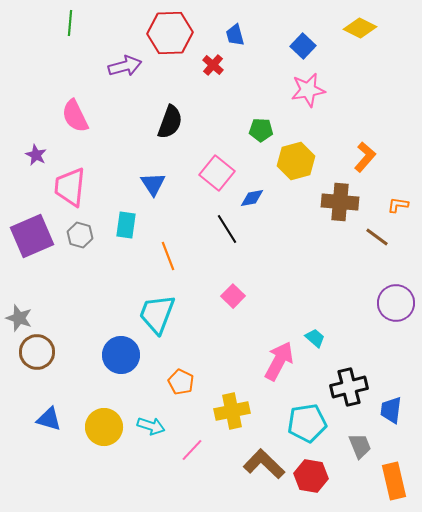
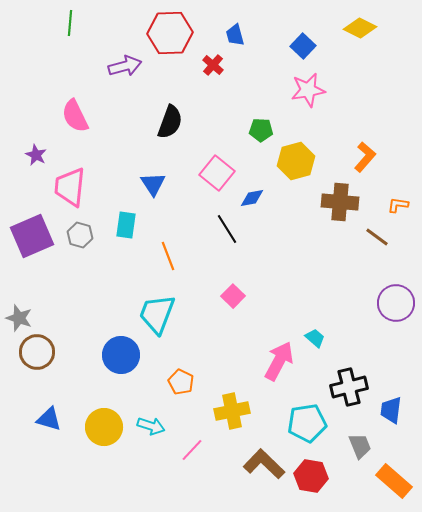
orange rectangle at (394, 481): rotated 36 degrees counterclockwise
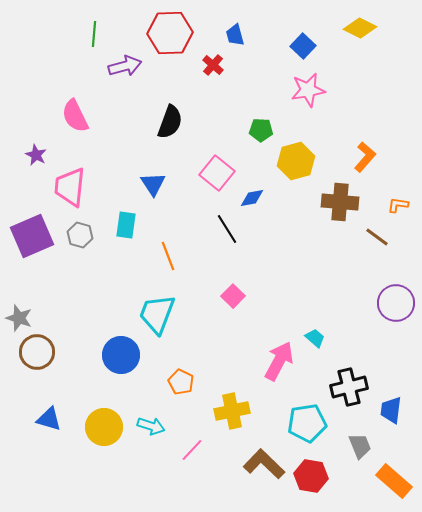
green line at (70, 23): moved 24 px right, 11 px down
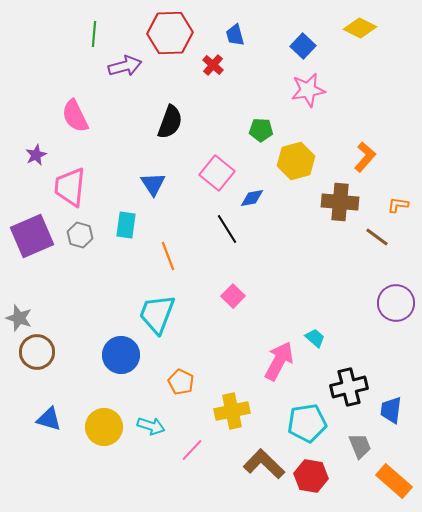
purple star at (36, 155): rotated 20 degrees clockwise
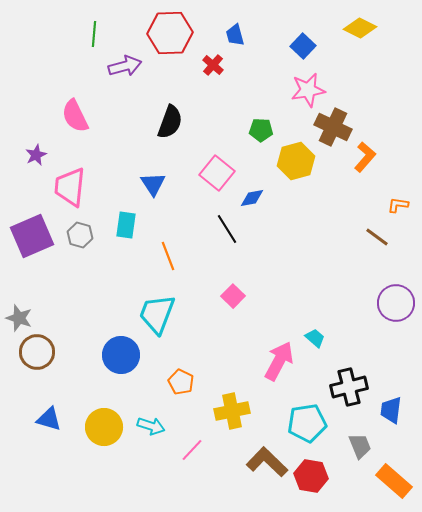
brown cross at (340, 202): moved 7 px left, 75 px up; rotated 21 degrees clockwise
brown L-shape at (264, 464): moved 3 px right, 2 px up
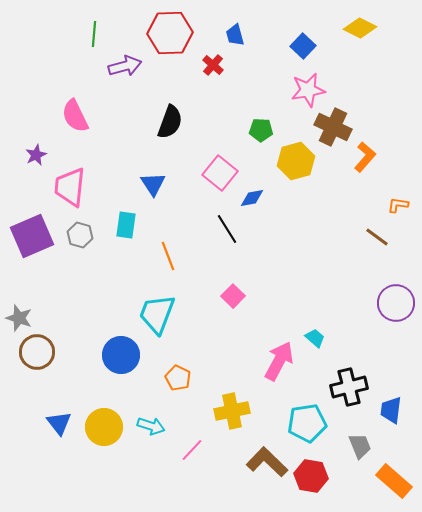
pink square at (217, 173): moved 3 px right
orange pentagon at (181, 382): moved 3 px left, 4 px up
blue triangle at (49, 419): moved 10 px right, 4 px down; rotated 36 degrees clockwise
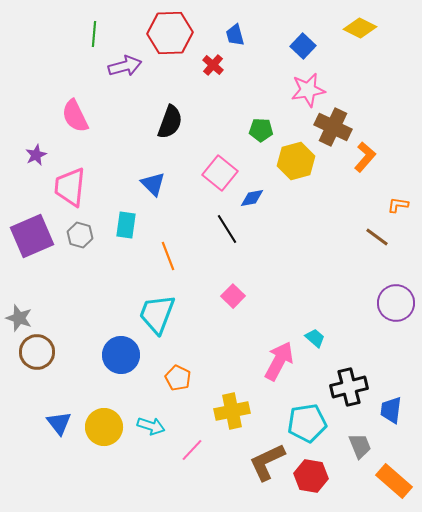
blue triangle at (153, 184): rotated 12 degrees counterclockwise
brown L-shape at (267, 462): rotated 69 degrees counterclockwise
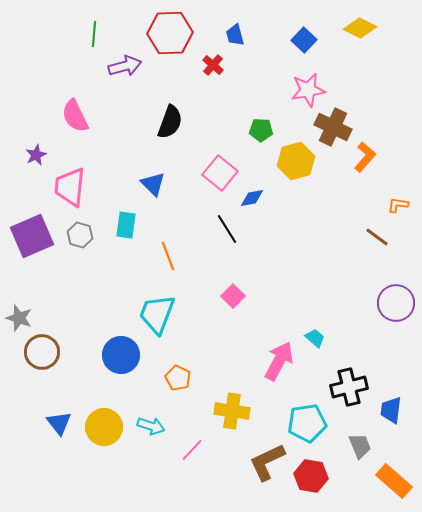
blue square at (303, 46): moved 1 px right, 6 px up
brown circle at (37, 352): moved 5 px right
yellow cross at (232, 411): rotated 20 degrees clockwise
